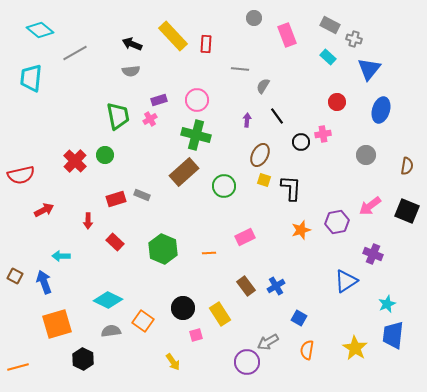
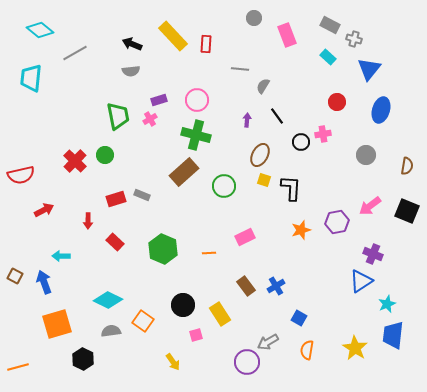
blue triangle at (346, 281): moved 15 px right
black circle at (183, 308): moved 3 px up
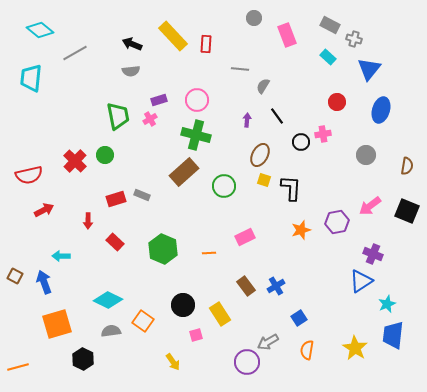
red semicircle at (21, 175): moved 8 px right
blue square at (299, 318): rotated 28 degrees clockwise
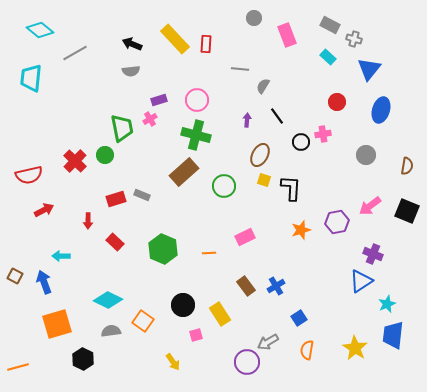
yellow rectangle at (173, 36): moved 2 px right, 3 px down
green trapezoid at (118, 116): moved 4 px right, 12 px down
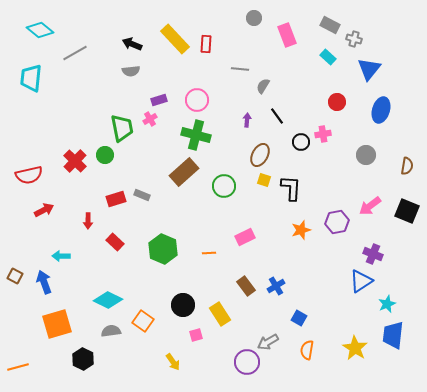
blue square at (299, 318): rotated 28 degrees counterclockwise
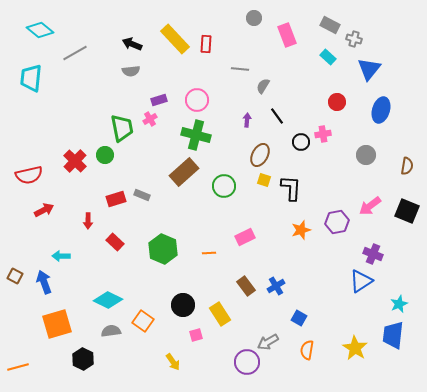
cyan star at (387, 304): moved 12 px right
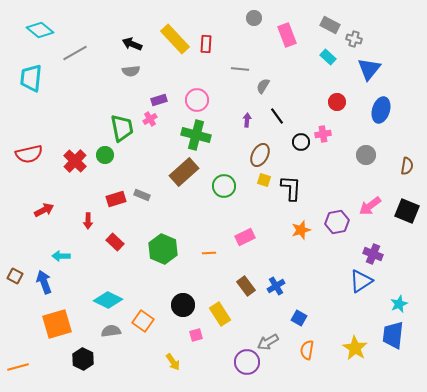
red semicircle at (29, 175): moved 21 px up
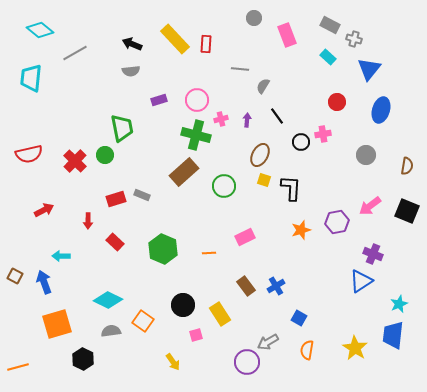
pink cross at (150, 119): moved 71 px right; rotated 16 degrees clockwise
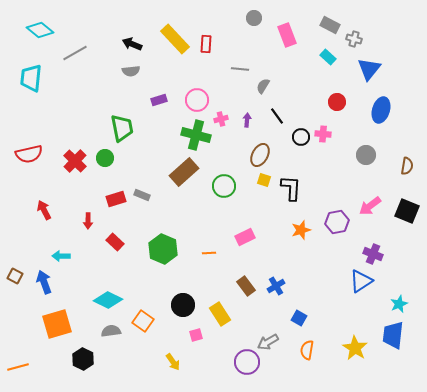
pink cross at (323, 134): rotated 14 degrees clockwise
black circle at (301, 142): moved 5 px up
green circle at (105, 155): moved 3 px down
red arrow at (44, 210): rotated 90 degrees counterclockwise
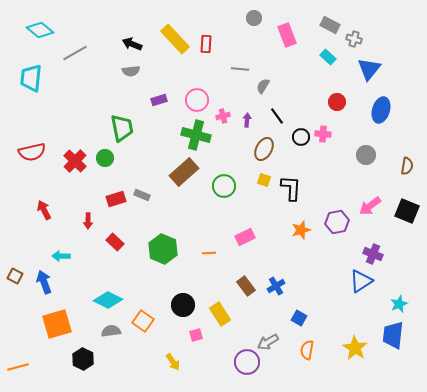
pink cross at (221, 119): moved 2 px right, 3 px up
red semicircle at (29, 154): moved 3 px right, 2 px up
brown ellipse at (260, 155): moved 4 px right, 6 px up
